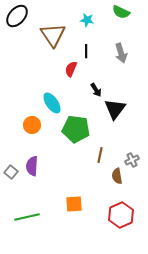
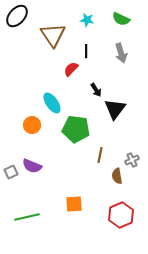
green semicircle: moved 7 px down
red semicircle: rotated 21 degrees clockwise
purple semicircle: rotated 72 degrees counterclockwise
gray square: rotated 24 degrees clockwise
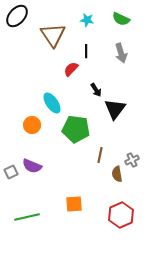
brown semicircle: moved 2 px up
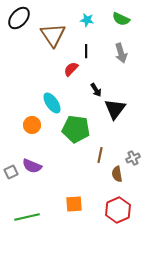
black ellipse: moved 2 px right, 2 px down
gray cross: moved 1 px right, 2 px up
red hexagon: moved 3 px left, 5 px up
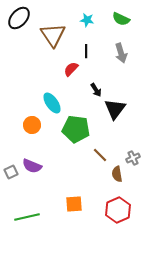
brown line: rotated 56 degrees counterclockwise
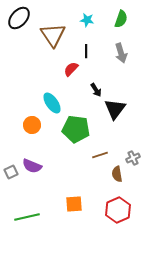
green semicircle: rotated 96 degrees counterclockwise
brown line: rotated 63 degrees counterclockwise
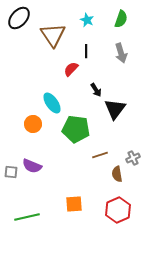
cyan star: rotated 16 degrees clockwise
orange circle: moved 1 px right, 1 px up
gray square: rotated 32 degrees clockwise
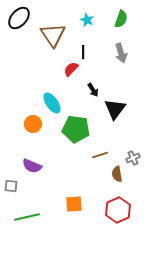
black line: moved 3 px left, 1 px down
black arrow: moved 3 px left
gray square: moved 14 px down
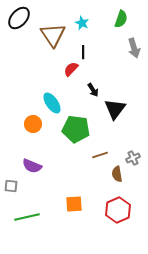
cyan star: moved 5 px left, 3 px down
gray arrow: moved 13 px right, 5 px up
